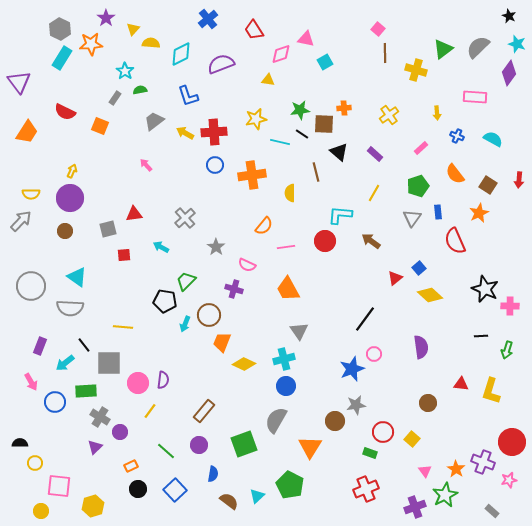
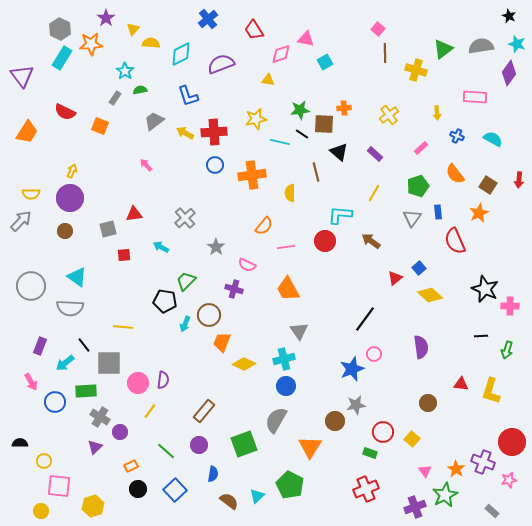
gray semicircle at (478, 47): moved 3 px right, 1 px up; rotated 35 degrees clockwise
purple triangle at (19, 82): moved 3 px right, 6 px up
yellow circle at (35, 463): moved 9 px right, 2 px up
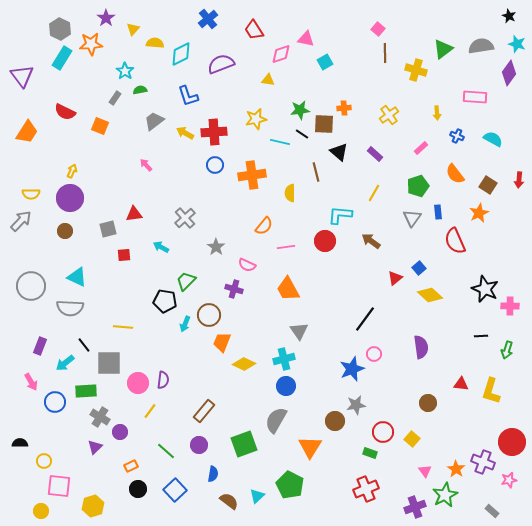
yellow semicircle at (151, 43): moved 4 px right
cyan triangle at (77, 277): rotated 10 degrees counterclockwise
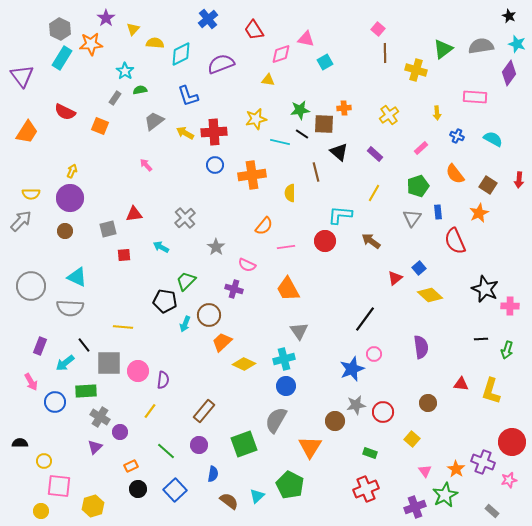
black line at (481, 336): moved 3 px down
orange trapezoid at (222, 342): rotated 25 degrees clockwise
pink circle at (138, 383): moved 12 px up
red circle at (383, 432): moved 20 px up
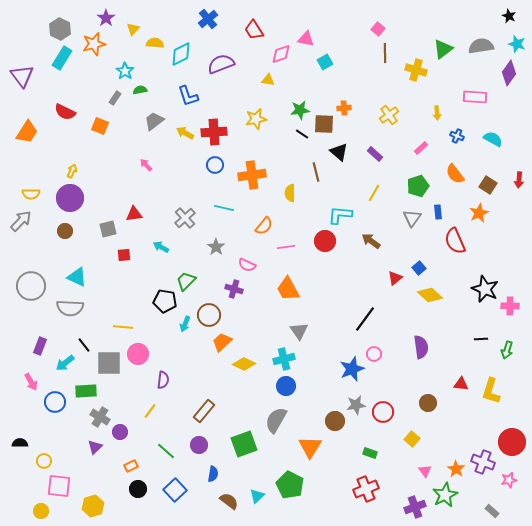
orange star at (91, 44): moved 3 px right; rotated 10 degrees counterclockwise
cyan line at (280, 142): moved 56 px left, 66 px down
pink circle at (138, 371): moved 17 px up
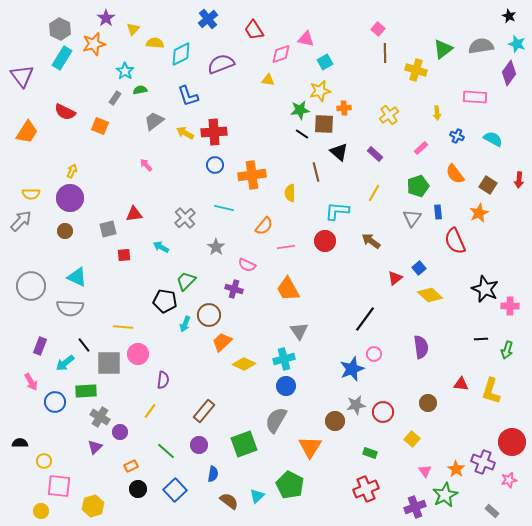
yellow star at (256, 119): moved 64 px right, 28 px up
cyan L-shape at (340, 215): moved 3 px left, 4 px up
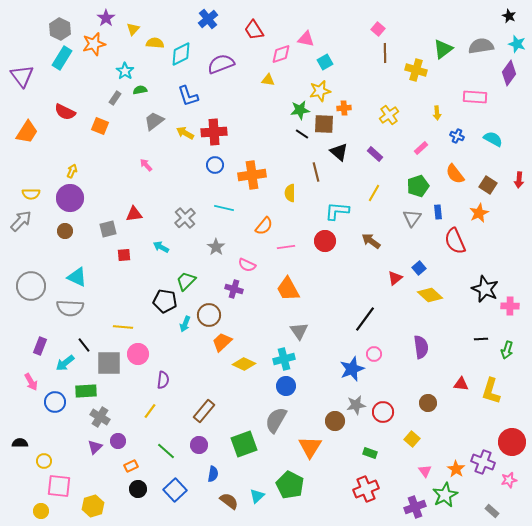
purple circle at (120, 432): moved 2 px left, 9 px down
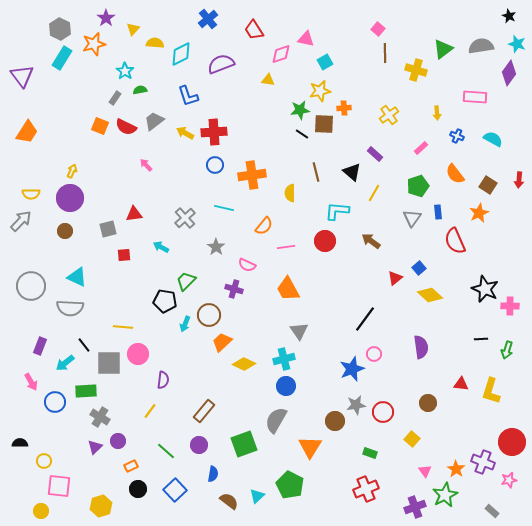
red semicircle at (65, 112): moved 61 px right, 15 px down
black triangle at (339, 152): moved 13 px right, 20 px down
yellow hexagon at (93, 506): moved 8 px right
